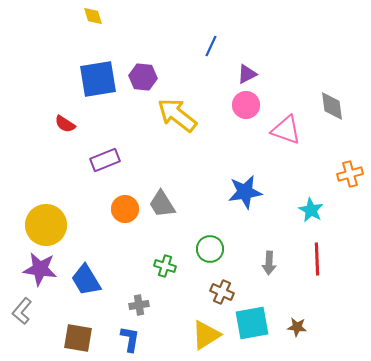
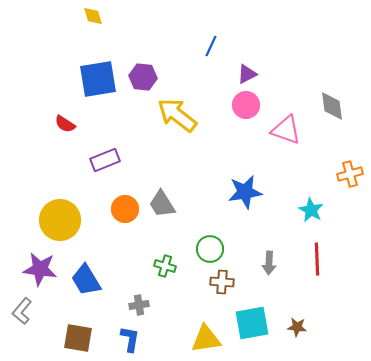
yellow circle: moved 14 px right, 5 px up
brown cross: moved 10 px up; rotated 20 degrees counterclockwise
yellow triangle: moved 4 px down; rotated 24 degrees clockwise
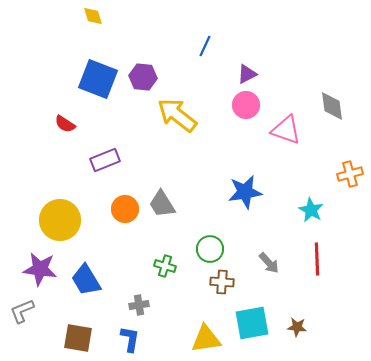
blue line: moved 6 px left
blue square: rotated 30 degrees clockwise
gray arrow: rotated 45 degrees counterclockwise
gray L-shape: rotated 28 degrees clockwise
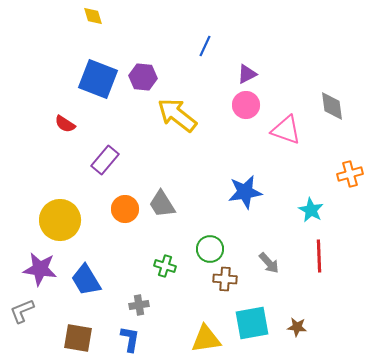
purple rectangle: rotated 28 degrees counterclockwise
red line: moved 2 px right, 3 px up
brown cross: moved 3 px right, 3 px up
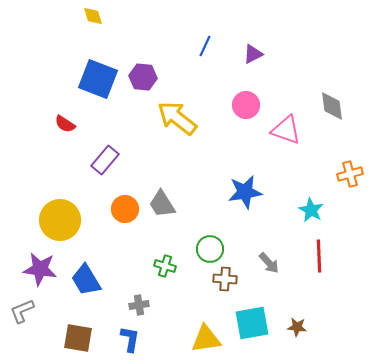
purple triangle: moved 6 px right, 20 px up
yellow arrow: moved 3 px down
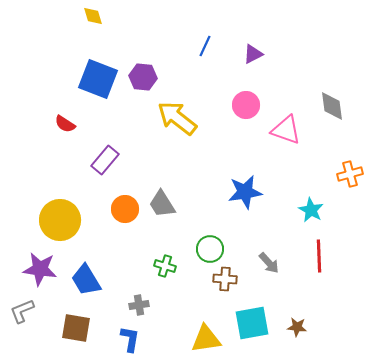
brown square: moved 2 px left, 10 px up
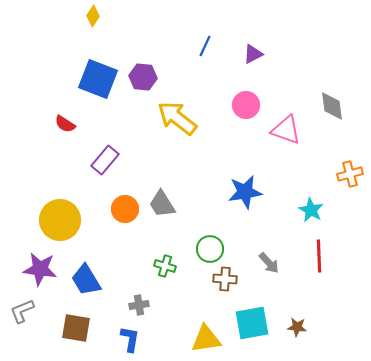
yellow diamond: rotated 50 degrees clockwise
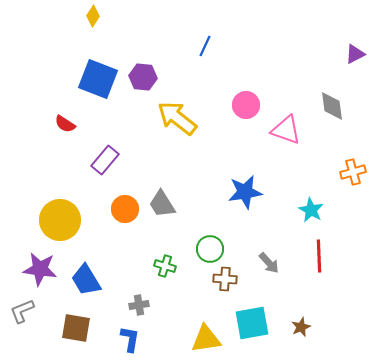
purple triangle: moved 102 px right
orange cross: moved 3 px right, 2 px up
brown star: moved 4 px right; rotated 30 degrees counterclockwise
